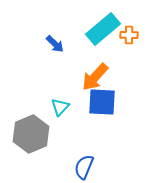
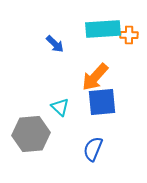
cyan rectangle: rotated 36 degrees clockwise
blue square: rotated 8 degrees counterclockwise
cyan triangle: rotated 30 degrees counterclockwise
gray hexagon: rotated 18 degrees clockwise
blue semicircle: moved 9 px right, 18 px up
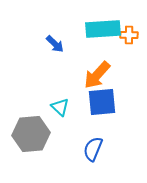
orange arrow: moved 2 px right, 2 px up
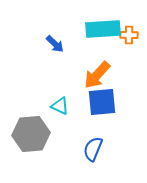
cyan triangle: moved 1 px up; rotated 18 degrees counterclockwise
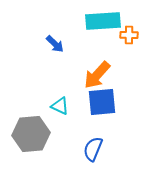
cyan rectangle: moved 8 px up
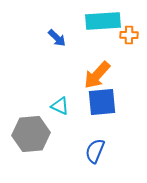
blue arrow: moved 2 px right, 6 px up
blue semicircle: moved 2 px right, 2 px down
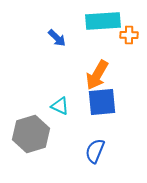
orange arrow: rotated 12 degrees counterclockwise
gray hexagon: rotated 12 degrees counterclockwise
